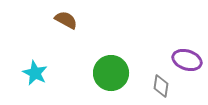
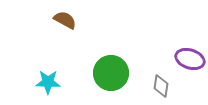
brown semicircle: moved 1 px left
purple ellipse: moved 3 px right, 1 px up
cyan star: moved 13 px right, 9 px down; rotated 25 degrees counterclockwise
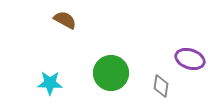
cyan star: moved 2 px right, 1 px down
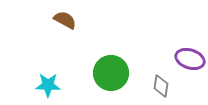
cyan star: moved 2 px left, 2 px down
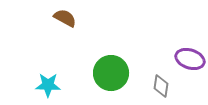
brown semicircle: moved 2 px up
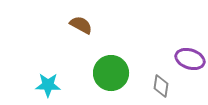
brown semicircle: moved 16 px right, 7 px down
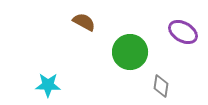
brown semicircle: moved 3 px right, 3 px up
purple ellipse: moved 7 px left, 27 px up; rotated 12 degrees clockwise
green circle: moved 19 px right, 21 px up
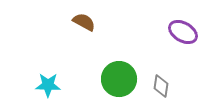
green circle: moved 11 px left, 27 px down
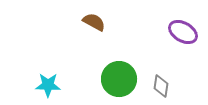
brown semicircle: moved 10 px right
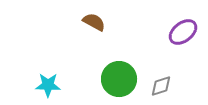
purple ellipse: rotated 68 degrees counterclockwise
gray diamond: rotated 65 degrees clockwise
